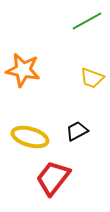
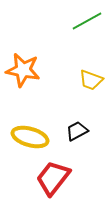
yellow trapezoid: moved 1 px left, 2 px down
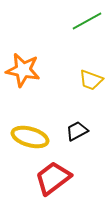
red trapezoid: rotated 15 degrees clockwise
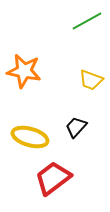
orange star: moved 1 px right, 1 px down
black trapezoid: moved 1 px left, 4 px up; rotated 20 degrees counterclockwise
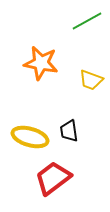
orange star: moved 17 px right, 8 px up
black trapezoid: moved 7 px left, 4 px down; rotated 50 degrees counterclockwise
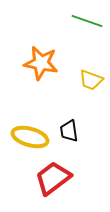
green line: rotated 48 degrees clockwise
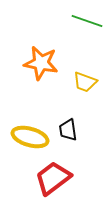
yellow trapezoid: moved 6 px left, 2 px down
black trapezoid: moved 1 px left, 1 px up
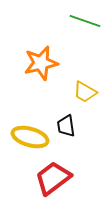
green line: moved 2 px left
orange star: rotated 24 degrees counterclockwise
yellow trapezoid: moved 10 px down; rotated 10 degrees clockwise
black trapezoid: moved 2 px left, 4 px up
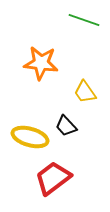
green line: moved 1 px left, 1 px up
orange star: rotated 20 degrees clockwise
yellow trapezoid: rotated 25 degrees clockwise
black trapezoid: rotated 35 degrees counterclockwise
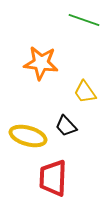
yellow ellipse: moved 2 px left, 1 px up
red trapezoid: rotated 51 degrees counterclockwise
